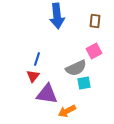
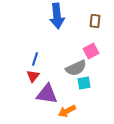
pink square: moved 3 px left
blue line: moved 2 px left
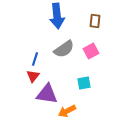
gray semicircle: moved 12 px left, 19 px up; rotated 10 degrees counterclockwise
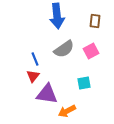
blue line: rotated 40 degrees counterclockwise
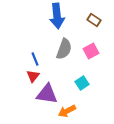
brown rectangle: moved 1 px left, 1 px up; rotated 64 degrees counterclockwise
gray semicircle: rotated 35 degrees counterclockwise
cyan square: moved 2 px left; rotated 24 degrees counterclockwise
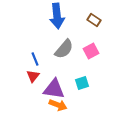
gray semicircle: rotated 20 degrees clockwise
cyan square: rotated 16 degrees clockwise
purple triangle: moved 7 px right, 5 px up
orange arrow: moved 9 px left, 6 px up; rotated 132 degrees counterclockwise
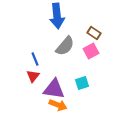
brown rectangle: moved 13 px down
gray semicircle: moved 1 px right, 3 px up
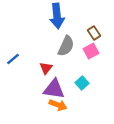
brown rectangle: rotated 24 degrees clockwise
gray semicircle: moved 1 px right; rotated 15 degrees counterclockwise
blue line: moved 22 px left; rotated 72 degrees clockwise
red triangle: moved 13 px right, 8 px up
cyan square: rotated 24 degrees counterclockwise
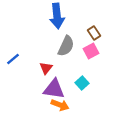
orange arrow: moved 2 px right
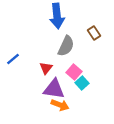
pink square: moved 17 px left, 21 px down; rotated 21 degrees counterclockwise
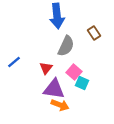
blue line: moved 1 px right, 3 px down
cyan square: rotated 24 degrees counterclockwise
